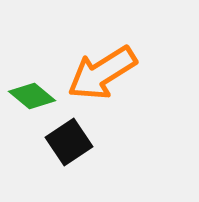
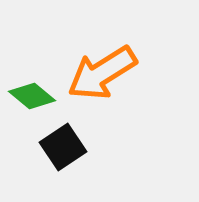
black square: moved 6 px left, 5 px down
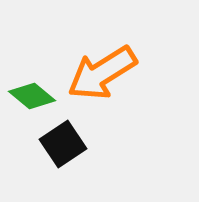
black square: moved 3 px up
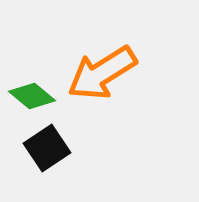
black square: moved 16 px left, 4 px down
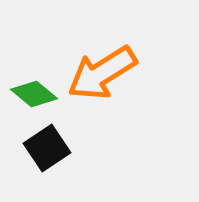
green diamond: moved 2 px right, 2 px up
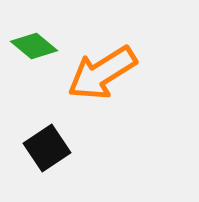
green diamond: moved 48 px up
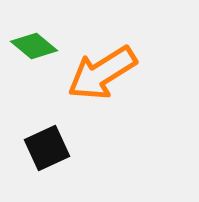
black square: rotated 9 degrees clockwise
